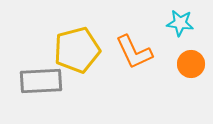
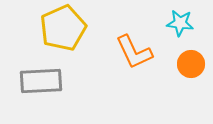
yellow pentagon: moved 14 px left, 22 px up; rotated 9 degrees counterclockwise
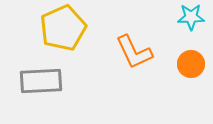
cyan star: moved 11 px right, 6 px up; rotated 8 degrees counterclockwise
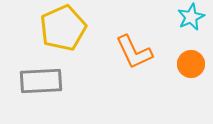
cyan star: rotated 24 degrees counterclockwise
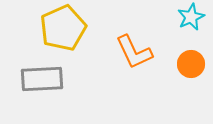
gray rectangle: moved 1 px right, 2 px up
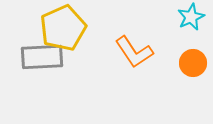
orange L-shape: rotated 9 degrees counterclockwise
orange circle: moved 2 px right, 1 px up
gray rectangle: moved 22 px up
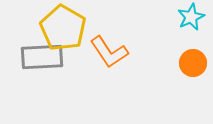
yellow pentagon: rotated 18 degrees counterclockwise
orange L-shape: moved 25 px left
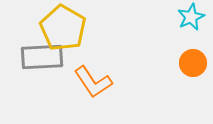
orange L-shape: moved 16 px left, 30 px down
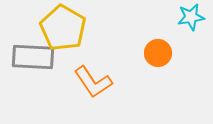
cyan star: rotated 16 degrees clockwise
gray rectangle: moved 9 px left; rotated 6 degrees clockwise
orange circle: moved 35 px left, 10 px up
